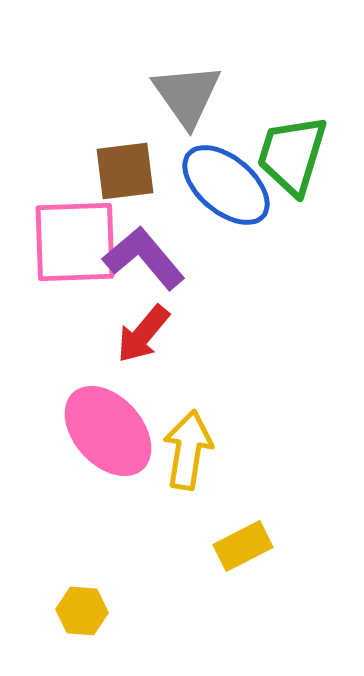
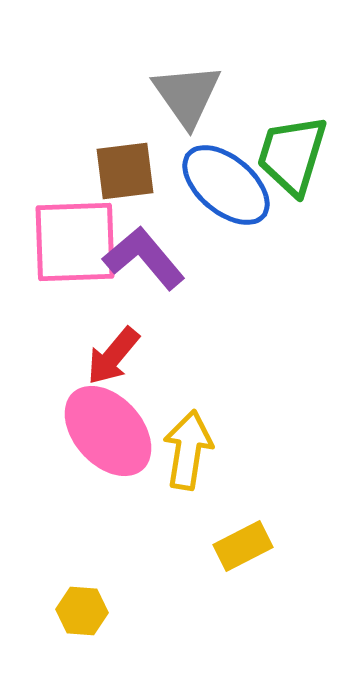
red arrow: moved 30 px left, 22 px down
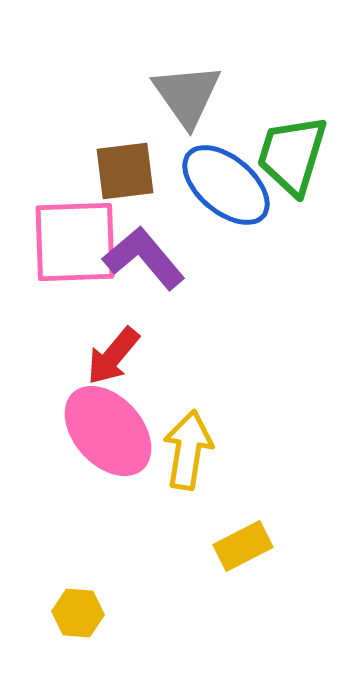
yellow hexagon: moved 4 px left, 2 px down
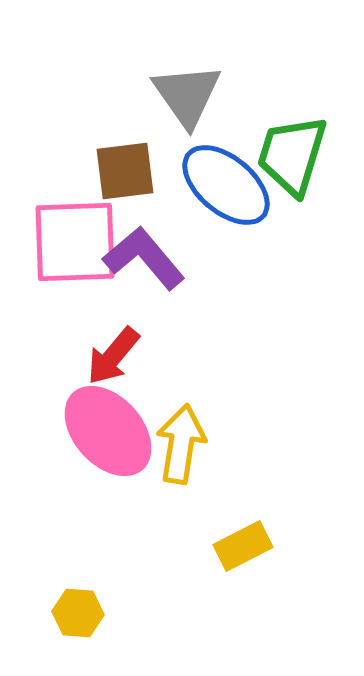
yellow arrow: moved 7 px left, 6 px up
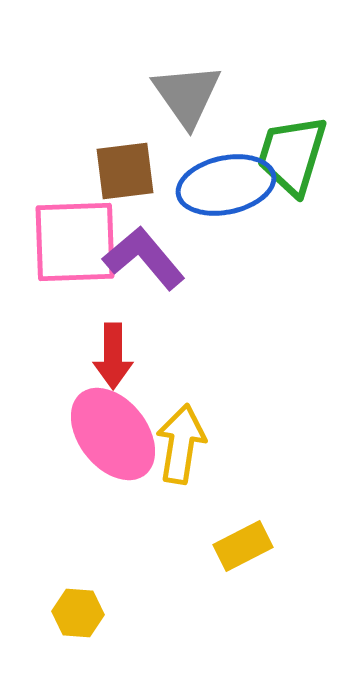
blue ellipse: rotated 52 degrees counterclockwise
red arrow: rotated 40 degrees counterclockwise
pink ellipse: moved 5 px right, 3 px down; rotated 4 degrees clockwise
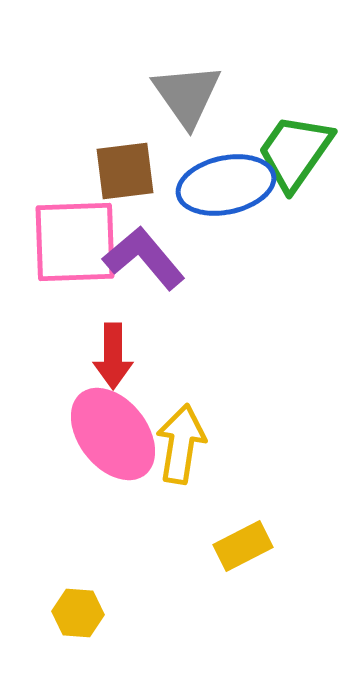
green trapezoid: moved 3 px right, 3 px up; rotated 18 degrees clockwise
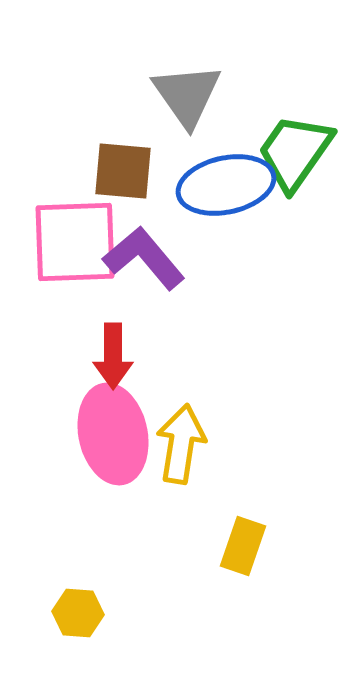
brown square: moved 2 px left; rotated 12 degrees clockwise
pink ellipse: rotated 26 degrees clockwise
yellow rectangle: rotated 44 degrees counterclockwise
